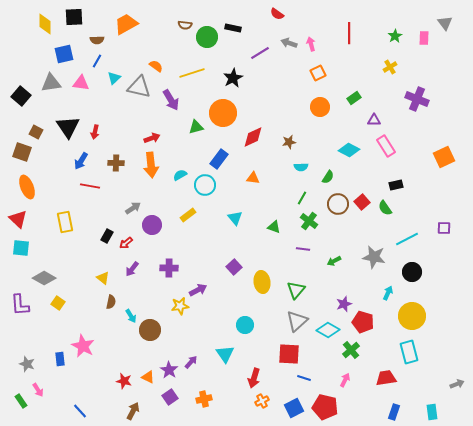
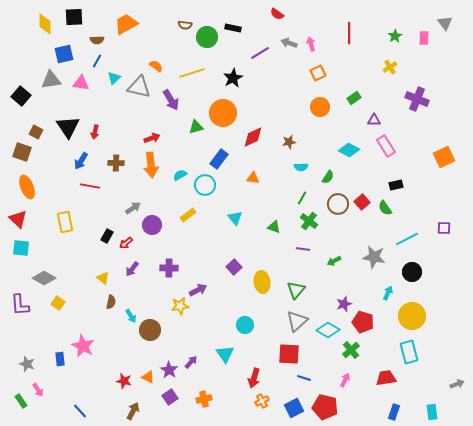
gray triangle at (51, 83): moved 3 px up
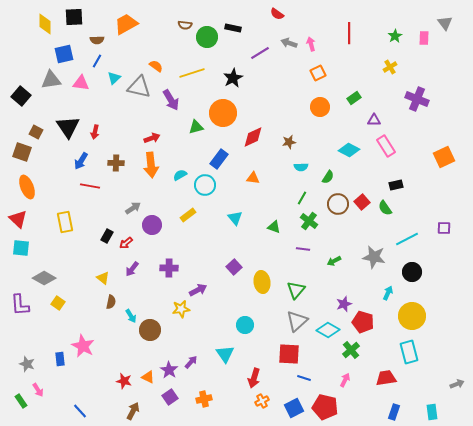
yellow star at (180, 306): moved 1 px right, 3 px down
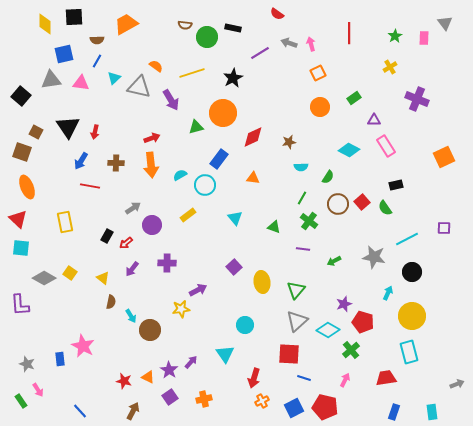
purple cross at (169, 268): moved 2 px left, 5 px up
yellow square at (58, 303): moved 12 px right, 30 px up
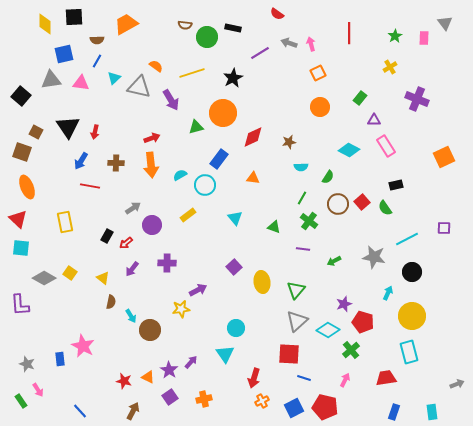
green rectangle at (354, 98): moved 6 px right; rotated 16 degrees counterclockwise
cyan circle at (245, 325): moved 9 px left, 3 px down
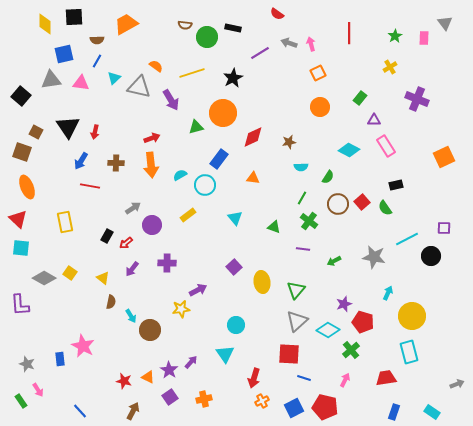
black circle at (412, 272): moved 19 px right, 16 px up
cyan circle at (236, 328): moved 3 px up
cyan rectangle at (432, 412): rotated 49 degrees counterclockwise
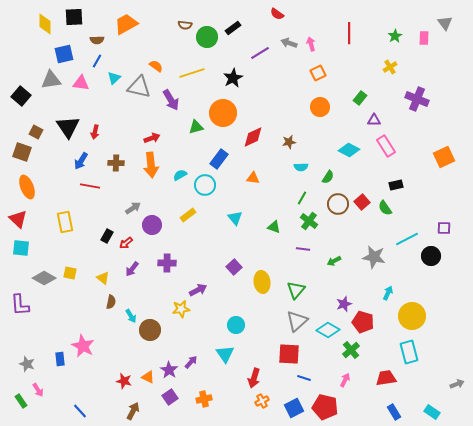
black rectangle at (233, 28): rotated 49 degrees counterclockwise
yellow square at (70, 273): rotated 24 degrees counterclockwise
blue rectangle at (394, 412): rotated 49 degrees counterclockwise
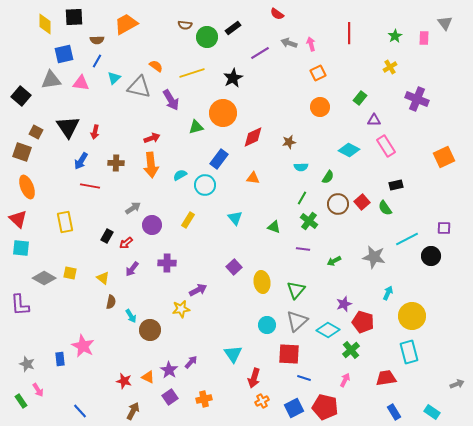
yellow rectangle at (188, 215): moved 5 px down; rotated 21 degrees counterclockwise
cyan circle at (236, 325): moved 31 px right
cyan triangle at (225, 354): moved 8 px right
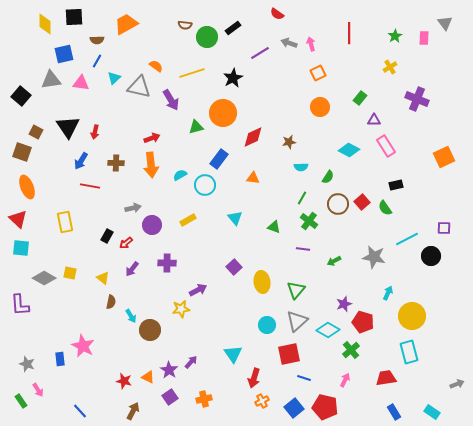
gray arrow at (133, 208): rotated 21 degrees clockwise
yellow rectangle at (188, 220): rotated 28 degrees clockwise
red square at (289, 354): rotated 15 degrees counterclockwise
blue square at (294, 408): rotated 12 degrees counterclockwise
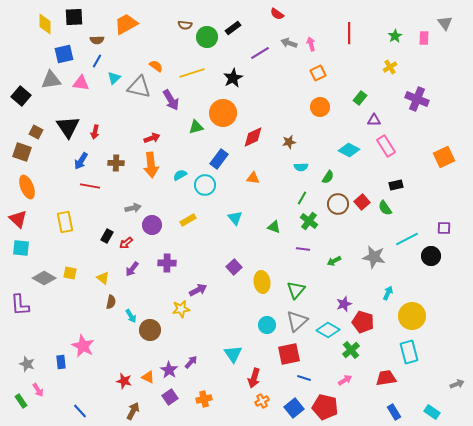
blue rectangle at (60, 359): moved 1 px right, 3 px down
pink arrow at (345, 380): rotated 32 degrees clockwise
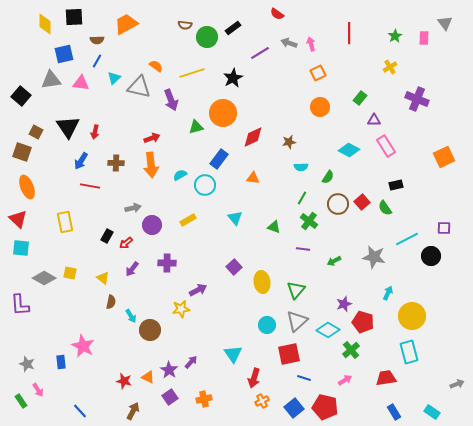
purple arrow at (171, 100): rotated 10 degrees clockwise
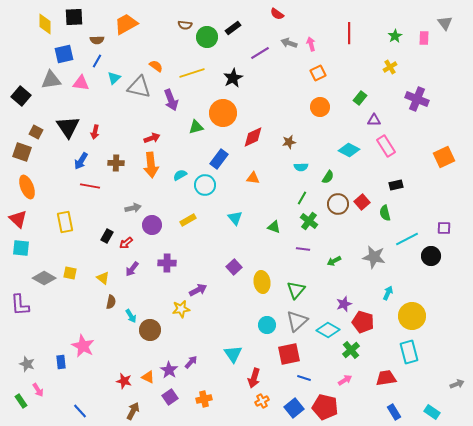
green semicircle at (385, 208): moved 5 px down; rotated 21 degrees clockwise
